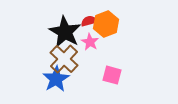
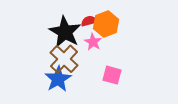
pink star: moved 3 px right
blue star: moved 2 px right
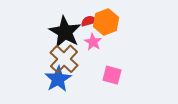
orange hexagon: moved 2 px up
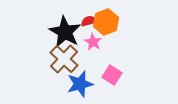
pink square: rotated 18 degrees clockwise
blue star: moved 22 px right, 5 px down; rotated 16 degrees clockwise
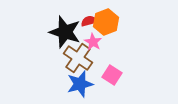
black star: rotated 12 degrees counterclockwise
brown cross: moved 14 px right, 1 px up; rotated 8 degrees counterclockwise
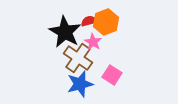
black star: rotated 12 degrees clockwise
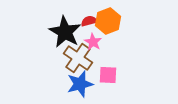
orange hexagon: moved 2 px right, 1 px up
pink square: moved 4 px left; rotated 30 degrees counterclockwise
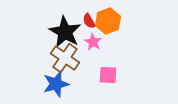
red semicircle: rotated 105 degrees counterclockwise
brown cross: moved 13 px left
blue star: moved 24 px left
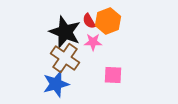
black star: rotated 8 degrees counterclockwise
pink star: rotated 30 degrees counterclockwise
pink square: moved 5 px right
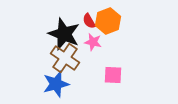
black star: moved 1 px left, 2 px down
pink star: rotated 12 degrees clockwise
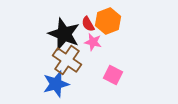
red semicircle: moved 1 px left, 3 px down
brown cross: moved 2 px right, 2 px down
pink square: rotated 24 degrees clockwise
